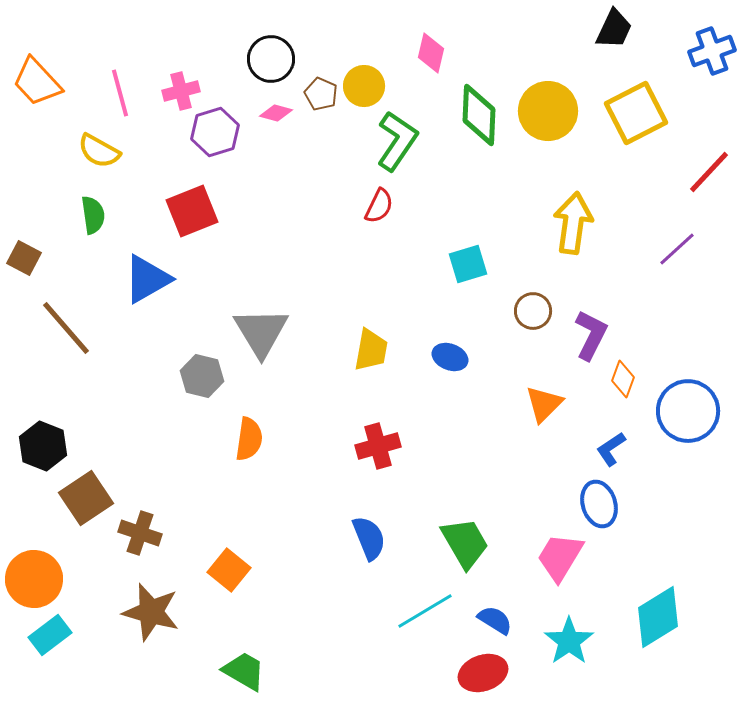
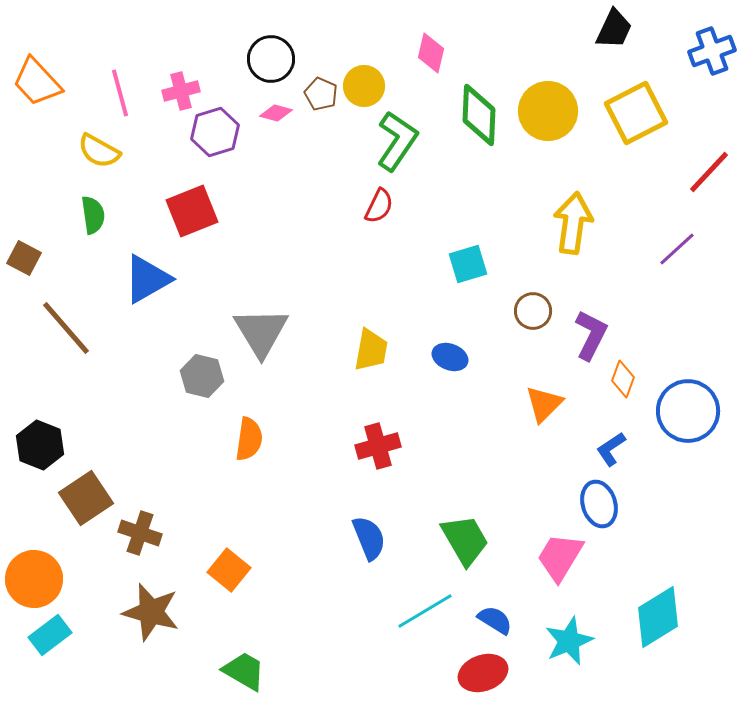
black hexagon at (43, 446): moved 3 px left, 1 px up
green trapezoid at (465, 543): moved 3 px up
cyan star at (569, 641): rotated 12 degrees clockwise
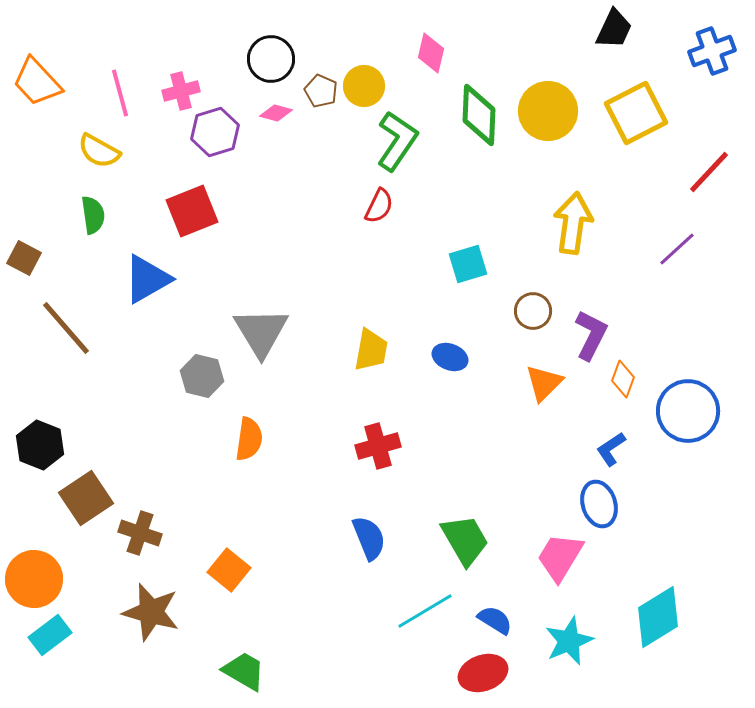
brown pentagon at (321, 94): moved 3 px up
orange triangle at (544, 404): moved 21 px up
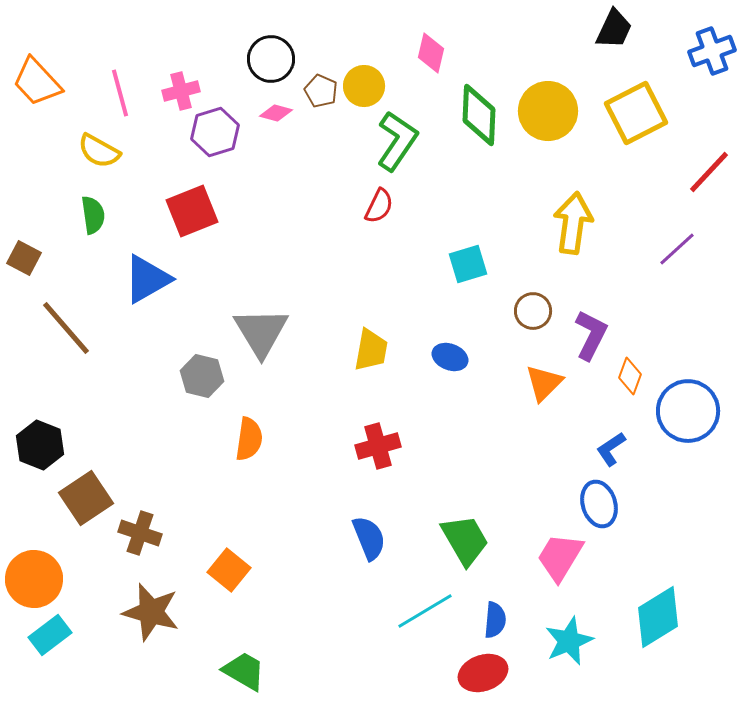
orange diamond at (623, 379): moved 7 px right, 3 px up
blue semicircle at (495, 620): rotated 63 degrees clockwise
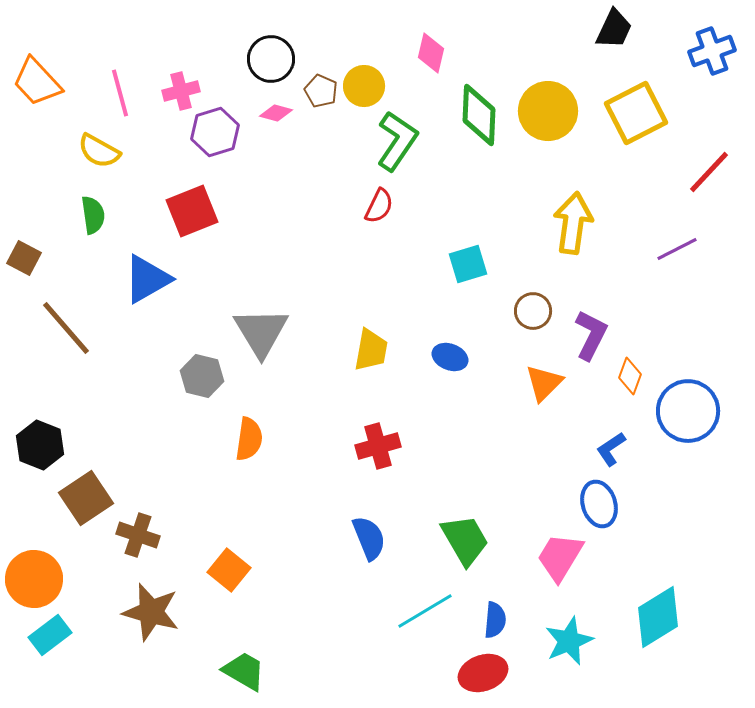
purple line at (677, 249): rotated 15 degrees clockwise
brown cross at (140, 533): moved 2 px left, 2 px down
